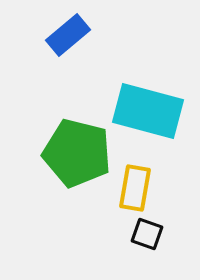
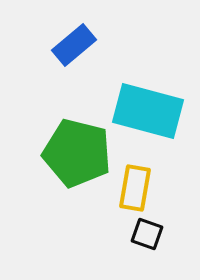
blue rectangle: moved 6 px right, 10 px down
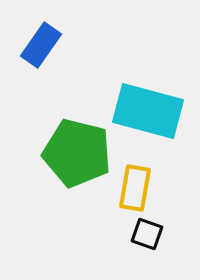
blue rectangle: moved 33 px left; rotated 15 degrees counterclockwise
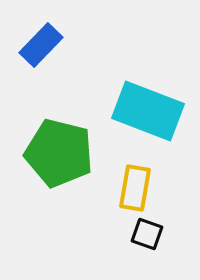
blue rectangle: rotated 9 degrees clockwise
cyan rectangle: rotated 6 degrees clockwise
green pentagon: moved 18 px left
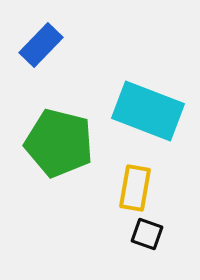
green pentagon: moved 10 px up
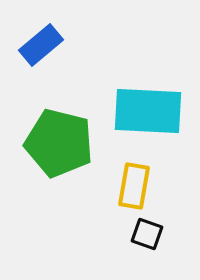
blue rectangle: rotated 6 degrees clockwise
cyan rectangle: rotated 18 degrees counterclockwise
yellow rectangle: moved 1 px left, 2 px up
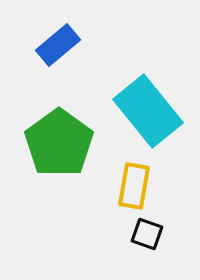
blue rectangle: moved 17 px right
cyan rectangle: rotated 48 degrees clockwise
green pentagon: rotated 22 degrees clockwise
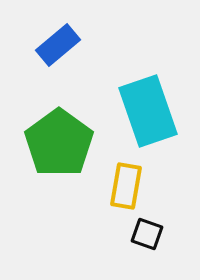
cyan rectangle: rotated 20 degrees clockwise
yellow rectangle: moved 8 px left
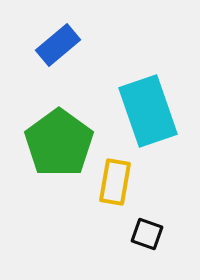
yellow rectangle: moved 11 px left, 4 px up
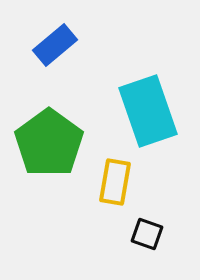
blue rectangle: moved 3 px left
green pentagon: moved 10 px left
